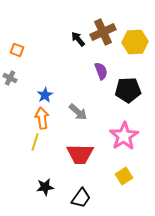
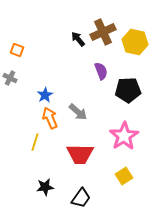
yellow hexagon: rotated 15 degrees clockwise
orange arrow: moved 8 px right; rotated 15 degrees counterclockwise
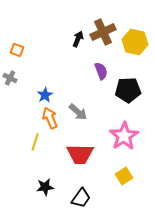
black arrow: rotated 63 degrees clockwise
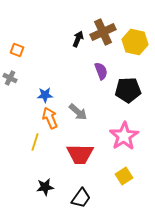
blue star: rotated 28 degrees clockwise
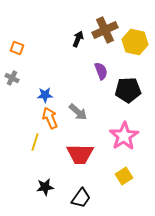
brown cross: moved 2 px right, 2 px up
orange square: moved 2 px up
gray cross: moved 2 px right
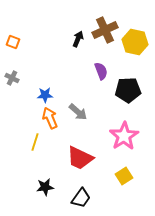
orange square: moved 4 px left, 6 px up
red trapezoid: moved 4 px down; rotated 24 degrees clockwise
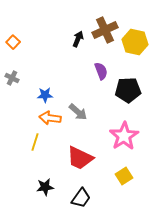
orange square: rotated 24 degrees clockwise
orange arrow: rotated 60 degrees counterclockwise
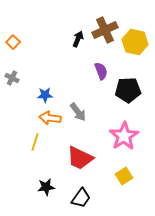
gray arrow: rotated 12 degrees clockwise
black star: moved 1 px right
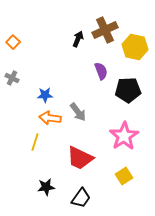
yellow hexagon: moved 5 px down
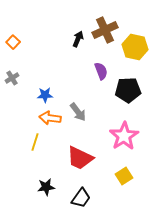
gray cross: rotated 32 degrees clockwise
